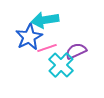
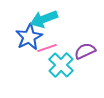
cyan arrow: moved 1 px left, 1 px up; rotated 12 degrees counterclockwise
purple semicircle: moved 9 px right
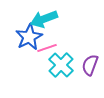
purple semicircle: moved 5 px right, 14 px down; rotated 45 degrees counterclockwise
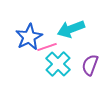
cyan arrow: moved 27 px right, 10 px down
pink line: moved 1 px up
cyan cross: moved 3 px left, 1 px up
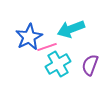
cyan cross: rotated 15 degrees clockwise
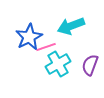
cyan arrow: moved 3 px up
pink line: moved 1 px left
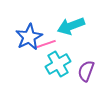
pink line: moved 3 px up
purple semicircle: moved 4 px left, 6 px down
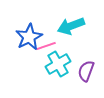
pink line: moved 2 px down
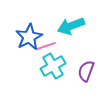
cyan cross: moved 5 px left, 2 px down
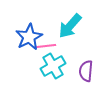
cyan arrow: moved 1 px left; rotated 28 degrees counterclockwise
pink line: rotated 12 degrees clockwise
purple semicircle: rotated 15 degrees counterclockwise
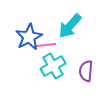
pink line: moved 1 px up
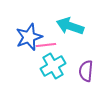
cyan arrow: rotated 68 degrees clockwise
blue star: rotated 8 degrees clockwise
